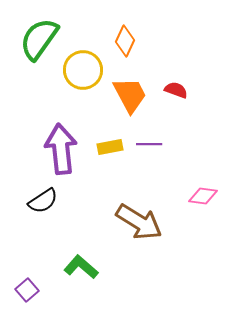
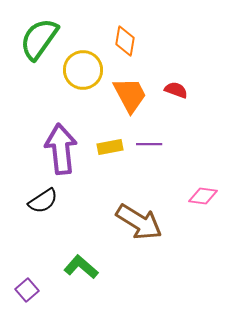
orange diamond: rotated 16 degrees counterclockwise
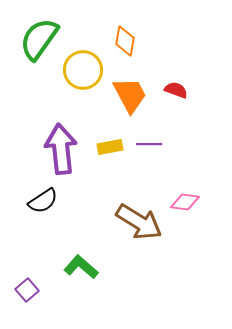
pink diamond: moved 18 px left, 6 px down
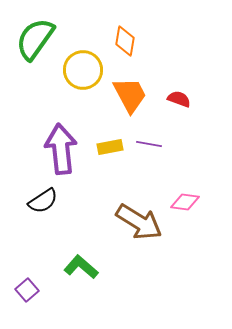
green semicircle: moved 4 px left
red semicircle: moved 3 px right, 9 px down
purple line: rotated 10 degrees clockwise
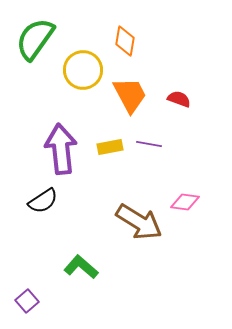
purple square: moved 11 px down
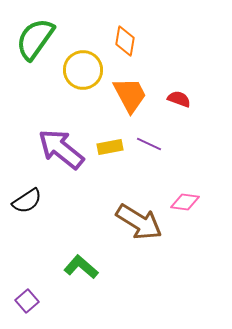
purple line: rotated 15 degrees clockwise
purple arrow: rotated 45 degrees counterclockwise
black semicircle: moved 16 px left
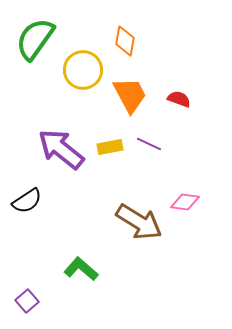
green L-shape: moved 2 px down
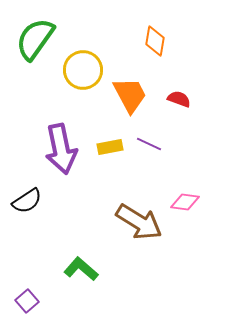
orange diamond: moved 30 px right
purple arrow: rotated 141 degrees counterclockwise
